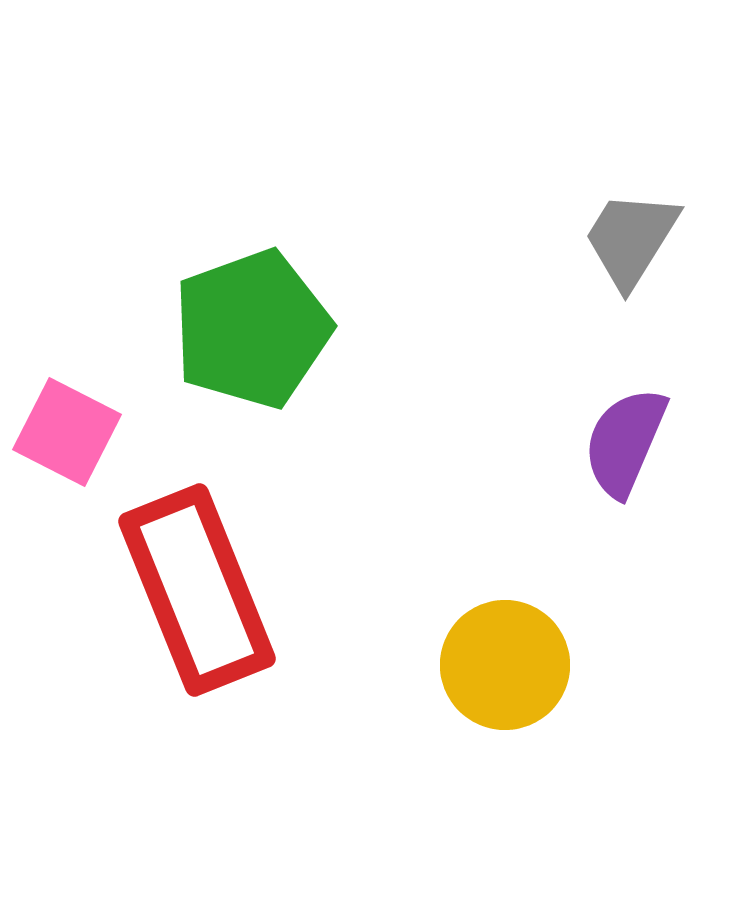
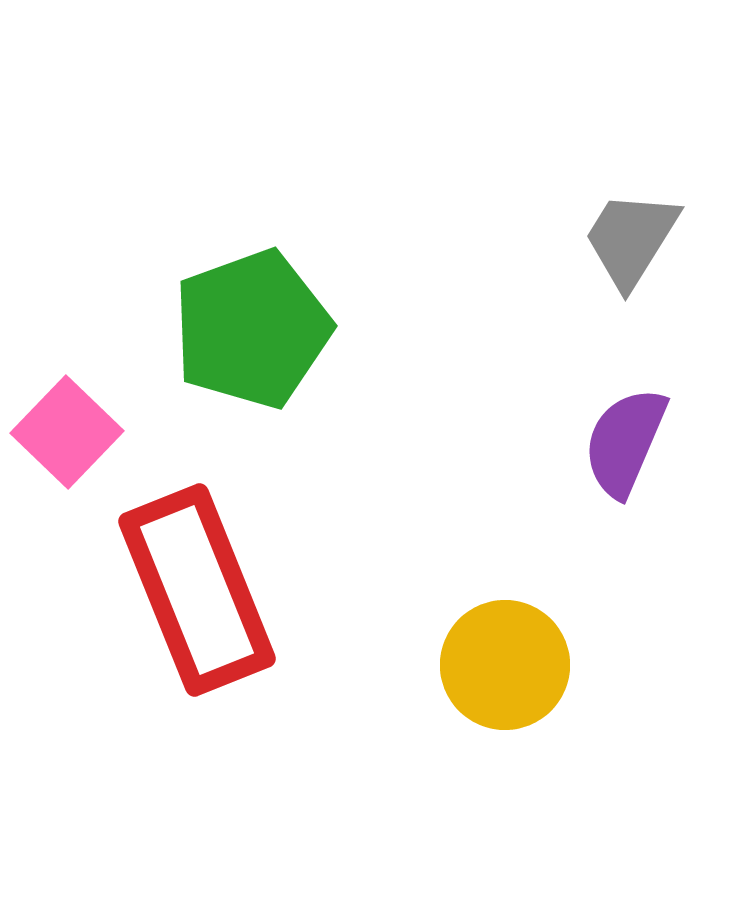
pink square: rotated 17 degrees clockwise
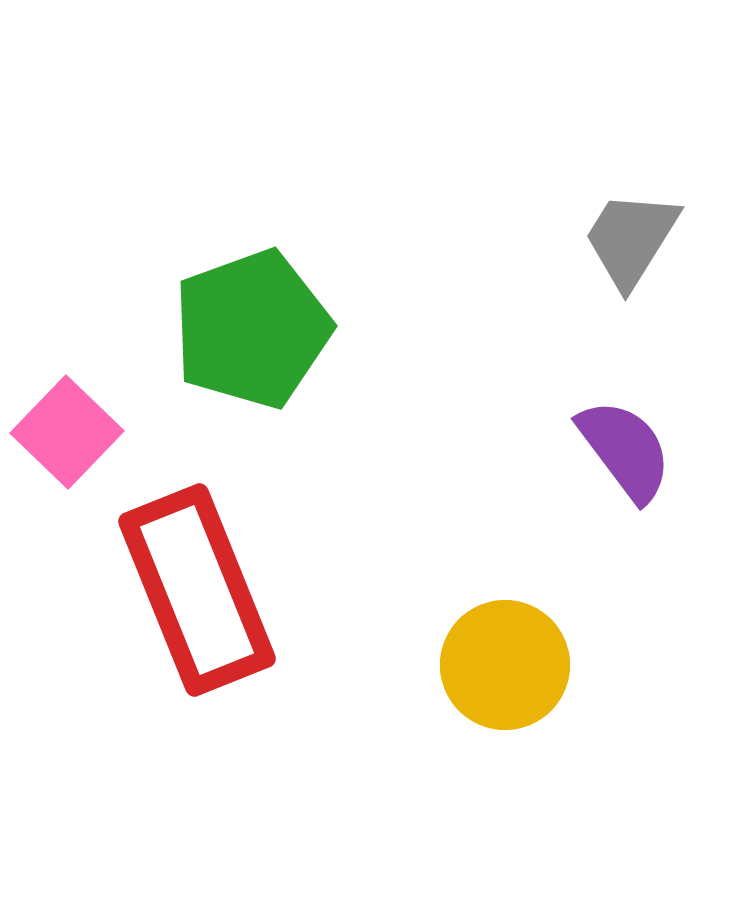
purple semicircle: moved 8 px down; rotated 120 degrees clockwise
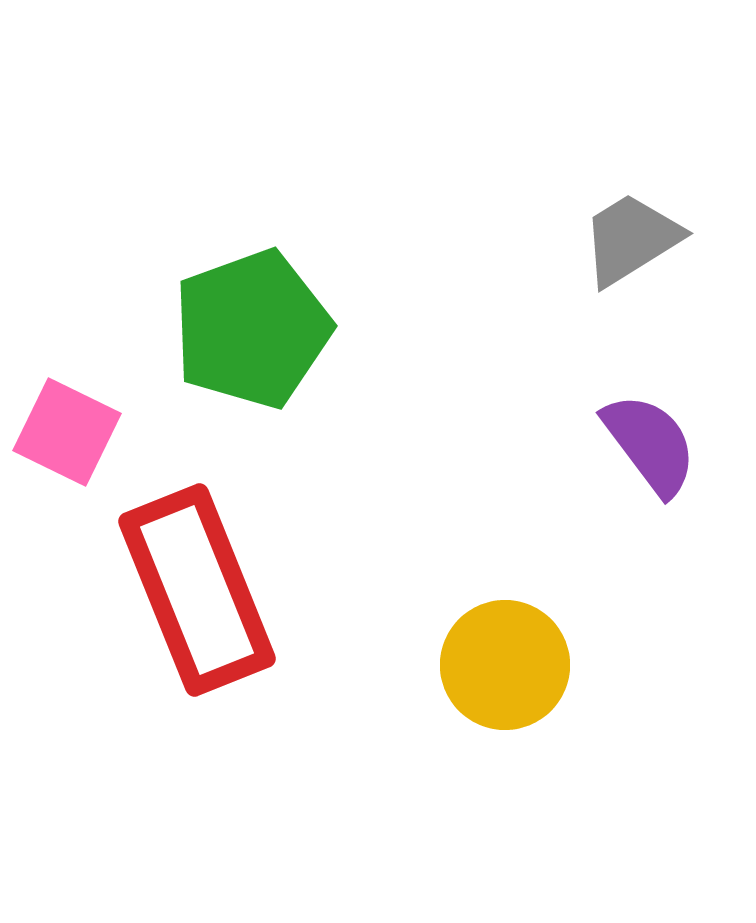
gray trapezoid: rotated 26 degrees clockwise
pink square: rotated 18 degrees counterclockwise
purple semicircle: moved 25 px right, 6 px up
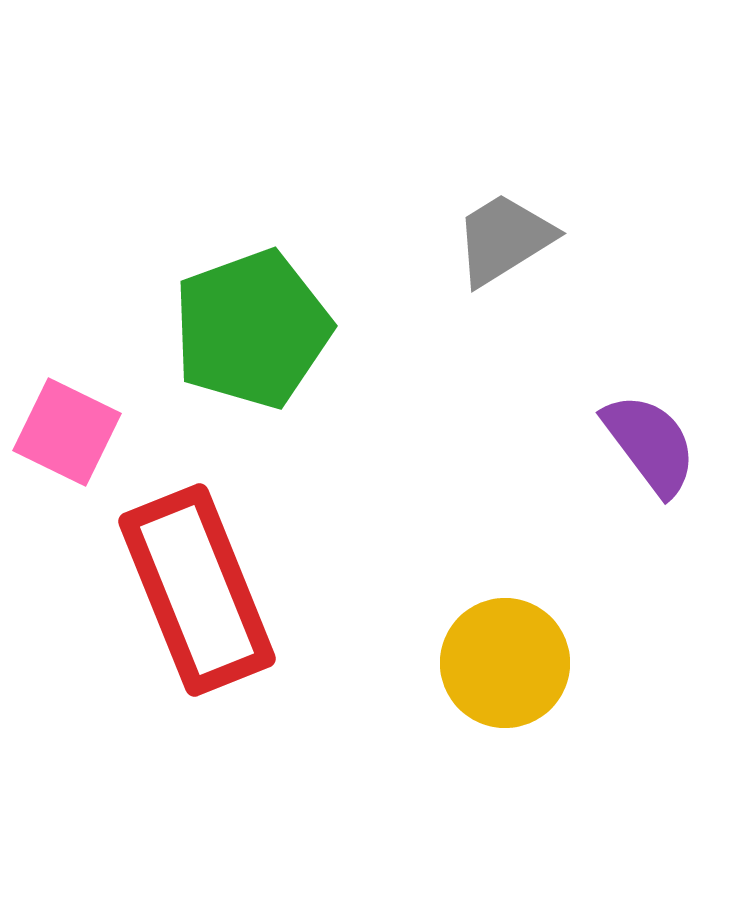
gray trapezoid: moved 127 px left
yellow circle: moved 2 px up
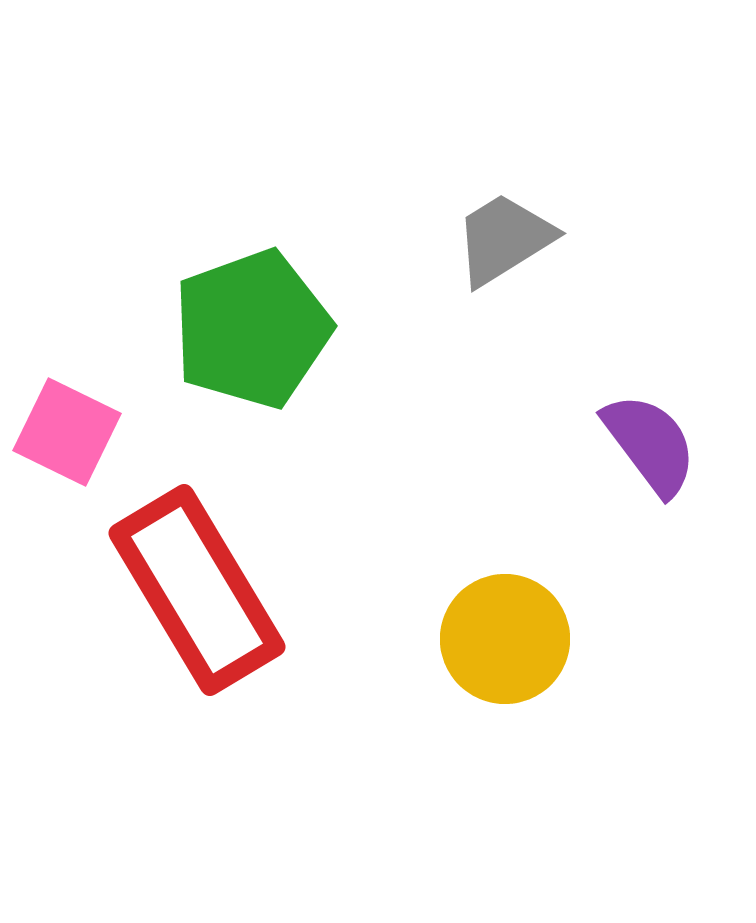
red rectangle: rotated 9 degrees counterclockwise
yellow circle: moved 24 px up
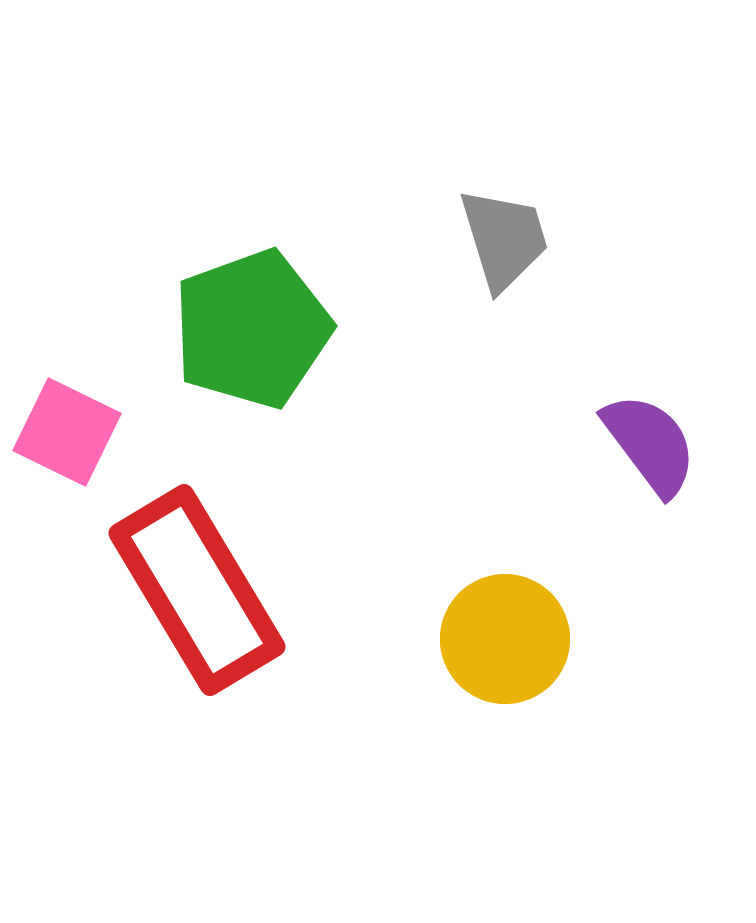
gray trapezoid: rotated 105 degrees clockwise
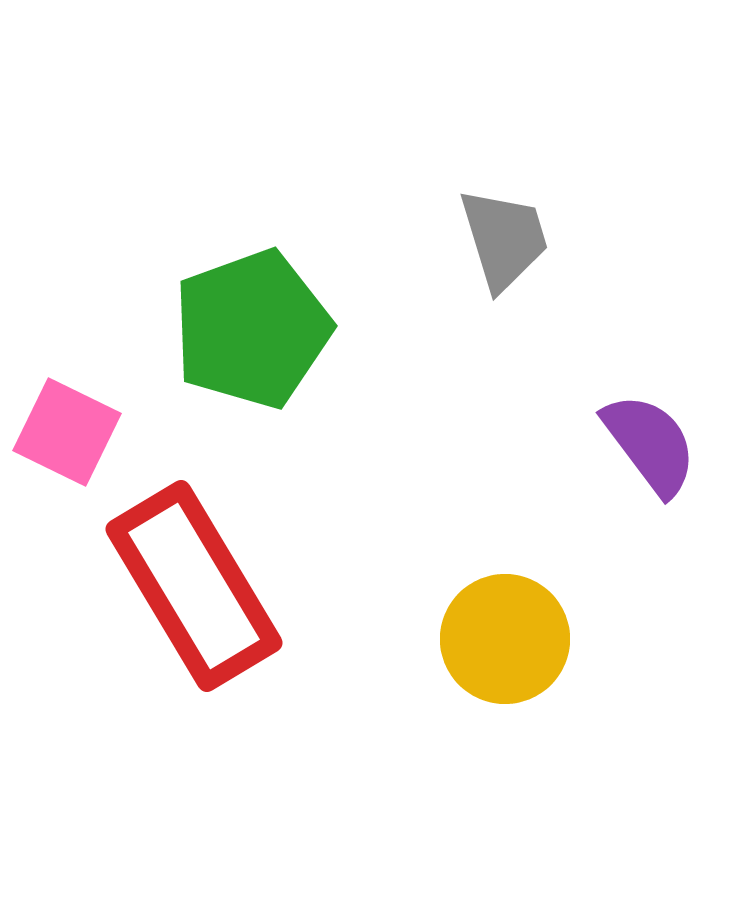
red rectangle: moved 3 px left, 4 px up
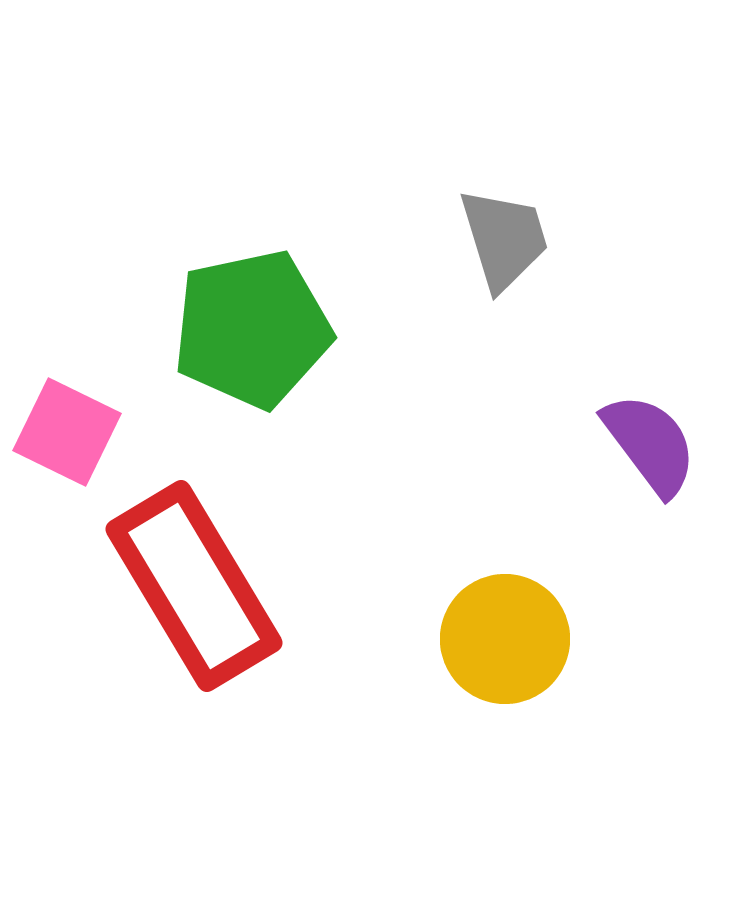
green pentagon: rotated 8 degrees clockwise
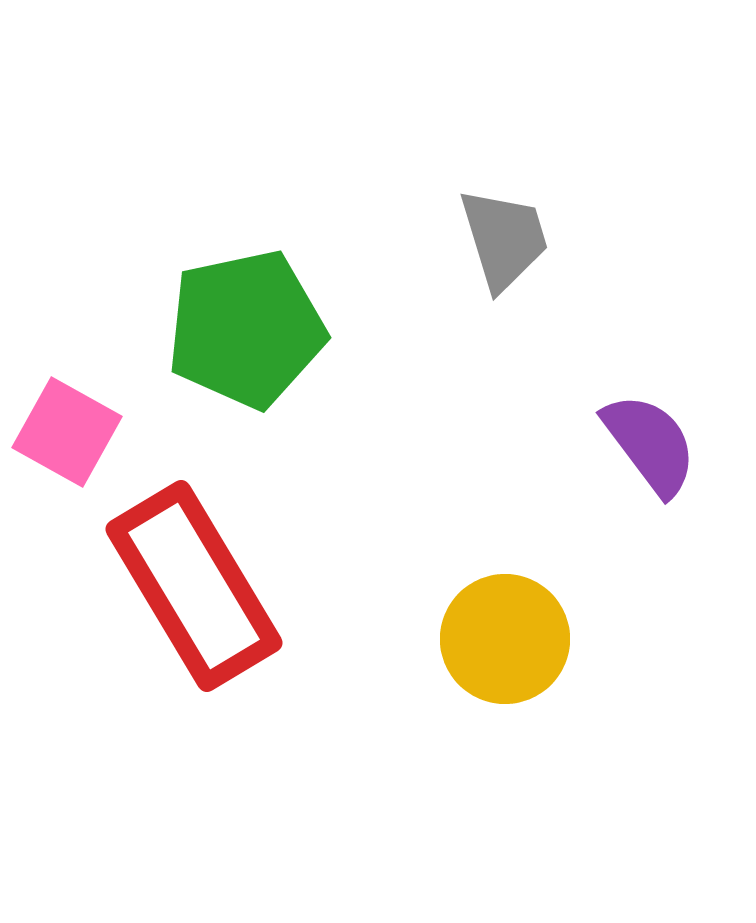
green pentagon: moved 6 px left
pink square: rotated 3 degrees clockwise
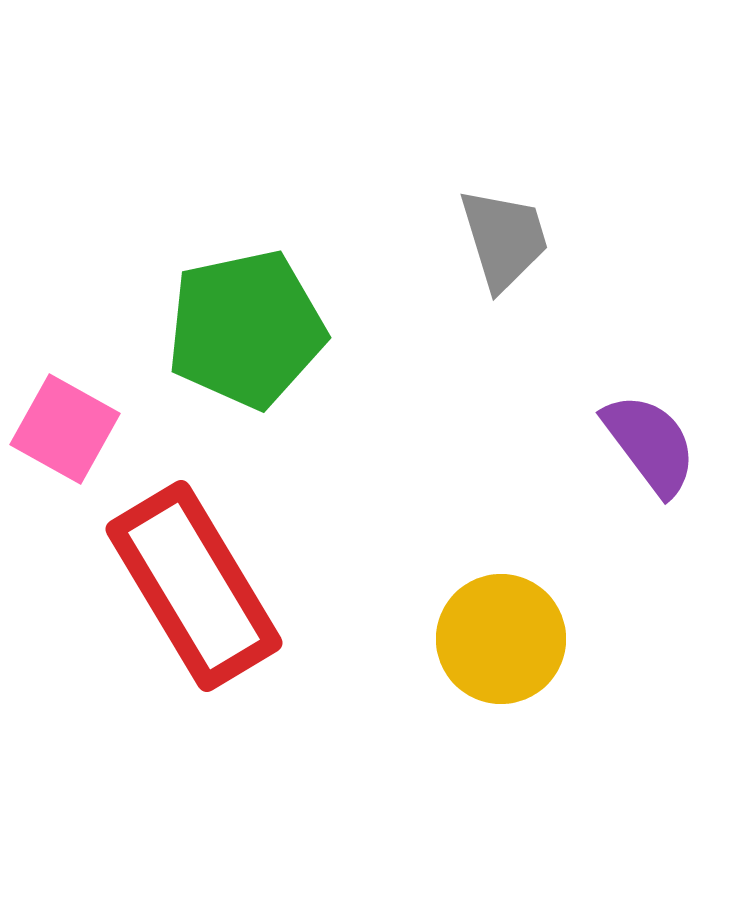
pink square: moved 2 px left, 3 px up
yellow circle: moved 4 px left
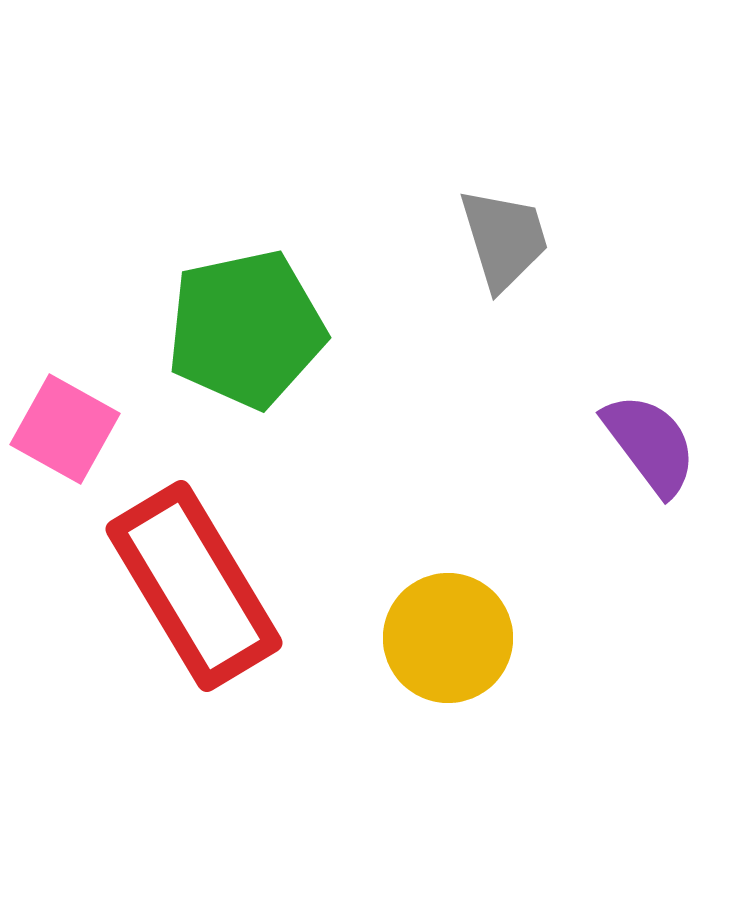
yellow circle: moved 53 px left, 1 px up
